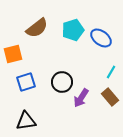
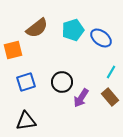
orange square: moved 4 px up
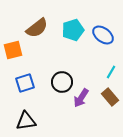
blue ellipse: moved 2 px right, 3 px up
blue square: moved 1 px left, 1 px down
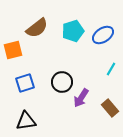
cyan pentagon: moved 1 px down
blue ellipse: rotated 70 degrees counterclockwise
cyan line: moved 3 px up
brown rectangle: moved 11 px down
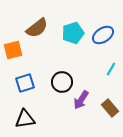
cyan pentagon: moved 2 px down
purple arrow: moved 2 px down
black triangle: moved 1 px left, 2 px up
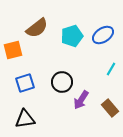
cyan pentagon: moved 1 px left, 3 px down
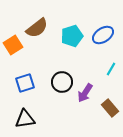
orange square: moved 5 px up; rotated 18 degrees counterclockwise
purple arrow: moved 4 px right, 7 px up
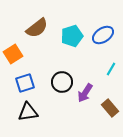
orange square: moved 9 px down
black triangle: moved 3 px right, 7 px up
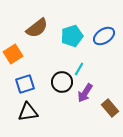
blue ellipse: moved 1 px right, 1 px down
cyan line: moved 32 px left
blue square: moved 1 px down
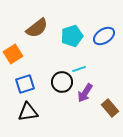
cyan line: rotated 40 degrees clockwise
